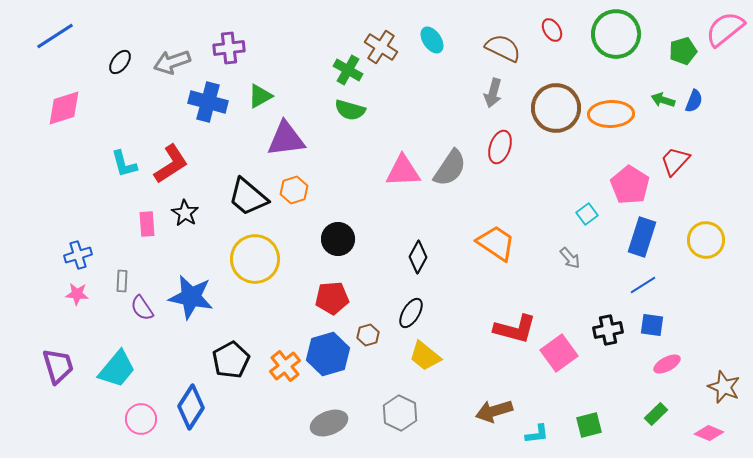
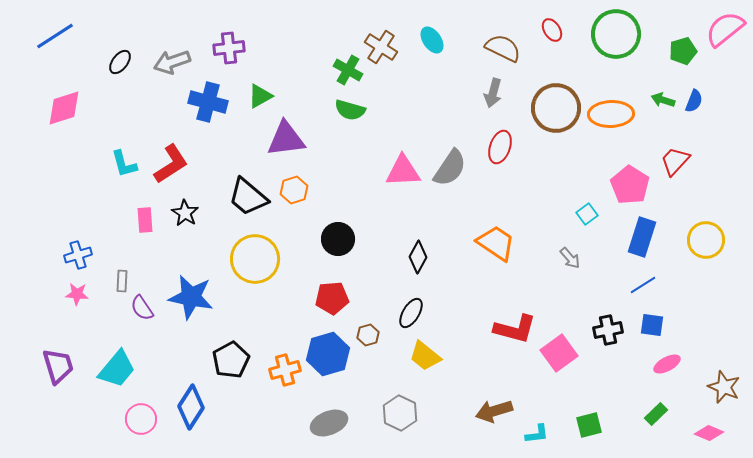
pink rectangle at (147, 224): moved 2 px left, 4 px up
orange cross at (285, 366): moved 4 px down; rotated 24 degrees clockwise
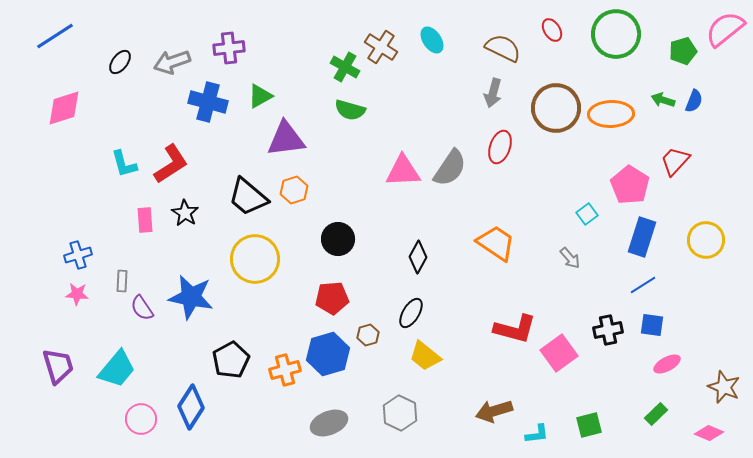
green cross at (348, 70): moved 3 px left, 3 px up
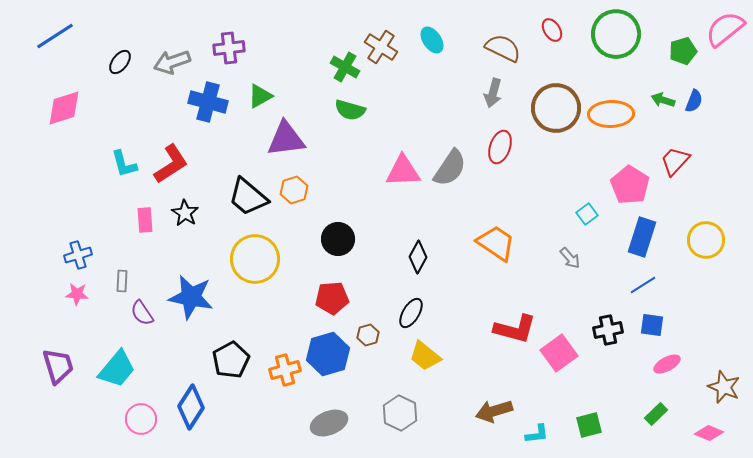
purple semicircle at (142, 308): moved 5 px down
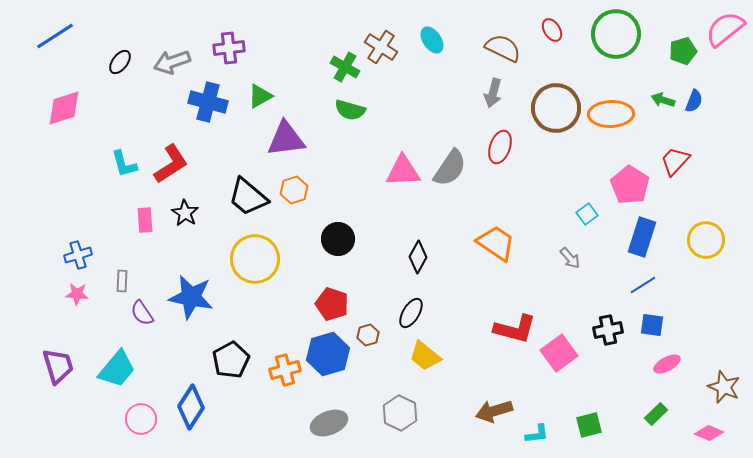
red pentagon at (332, 298): moved 6 px down; rotated 24 degrees clockwise
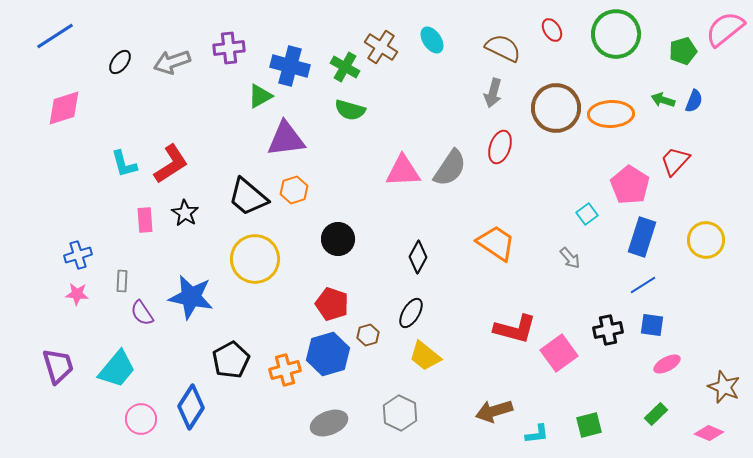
blue cross at (208, 102): moved 82 px right, 36 px up
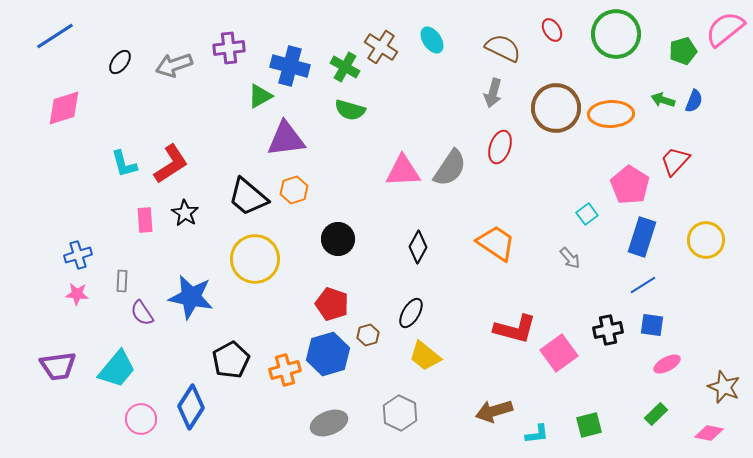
gray arrow at (172, 62): moved 2 px right, 3 px down
black diamond at (418, 257): moved 10 px up
purple trapezoid at (58, 366): rotated 99 degrees clockwise
pink diamond at (709, 433): rotated 12 degrees counterclockwise
